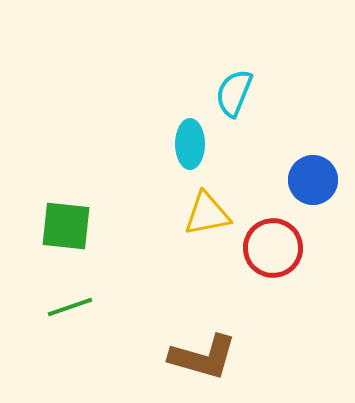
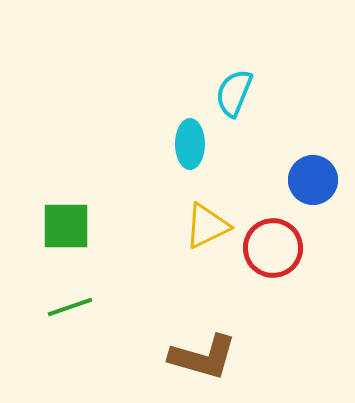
yellow triangle: moved 12 px down; rotated 15 degrees counterclockwise
green square: rotated 6 degrees counterclockwise
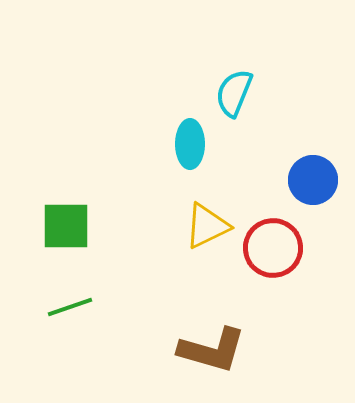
brown L-shape: moved 9 px right, 7 px up
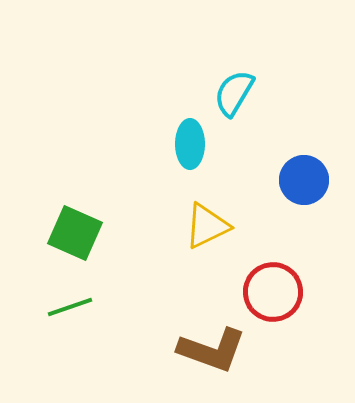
cyan semicircle: rotated 9 degrees clockwise
blue circle: moved 9 px left
green square: moved 9 px right, 7 px down; rotated 24 degrees clockwise
red circle: moved 44 px down
brown L-shape: rotated 4 degrees clockwise
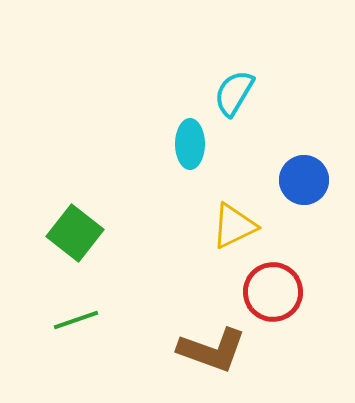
yellow triangle: moved 27 px right
green square: rotated 14 degrees clockwise
green line: moved 6 px right, 13 px down
